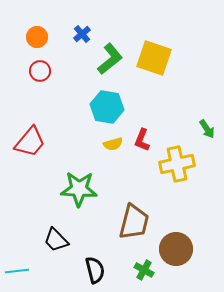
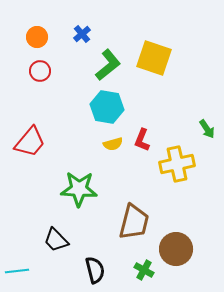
green L-shape: moved 2 px left, 6 px down
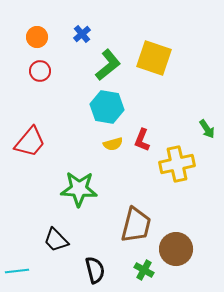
brown trapezoid: moved 2 px right, 3 px down
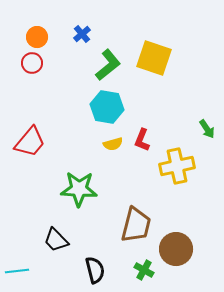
red circle: moved 8 px left, 8 px up
yellow cross: moved 2 px down
